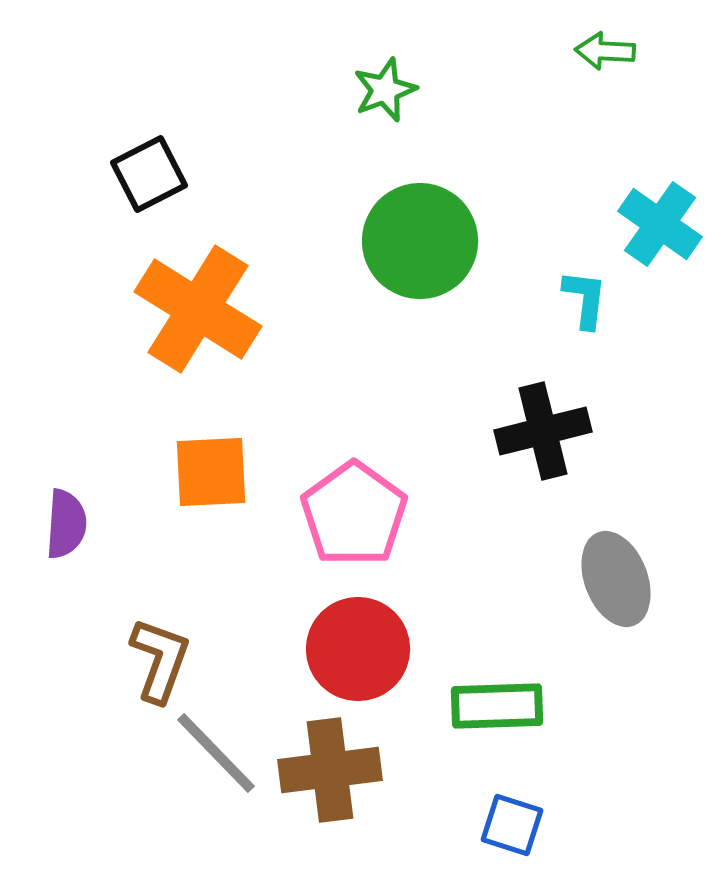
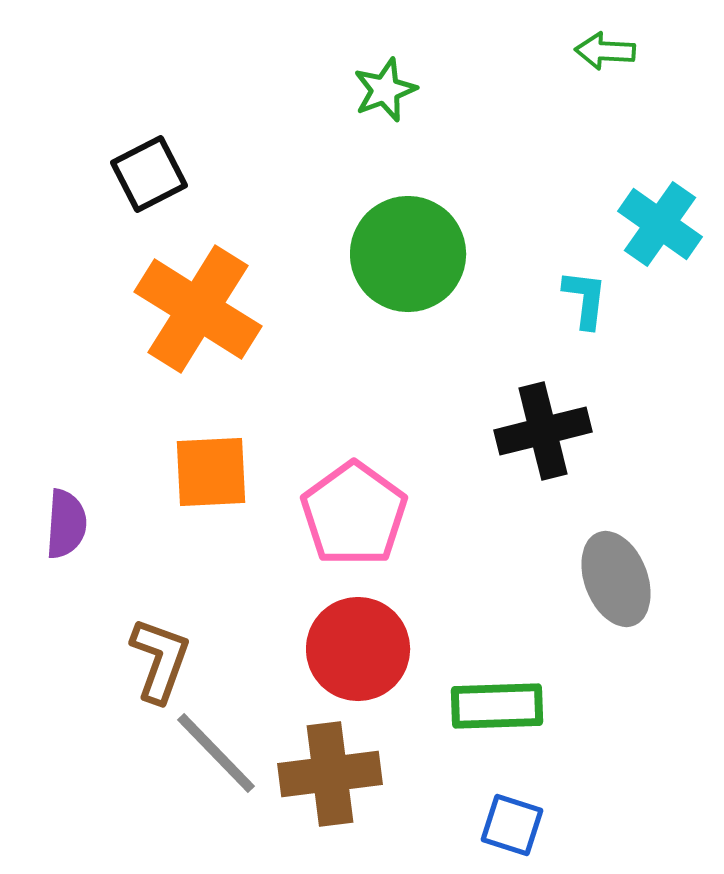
green circle: moved 12 px left, 13 px down
brown cross: moved 4 px down
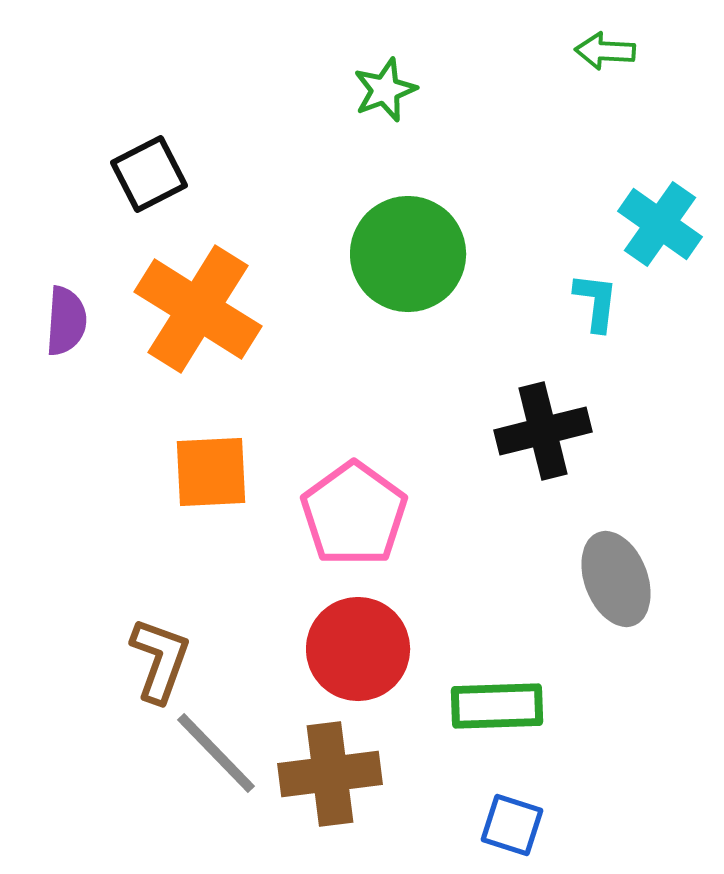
cyan L-shape: moved 11 px right, 3 px down
purple semicircle: moved 203 px up
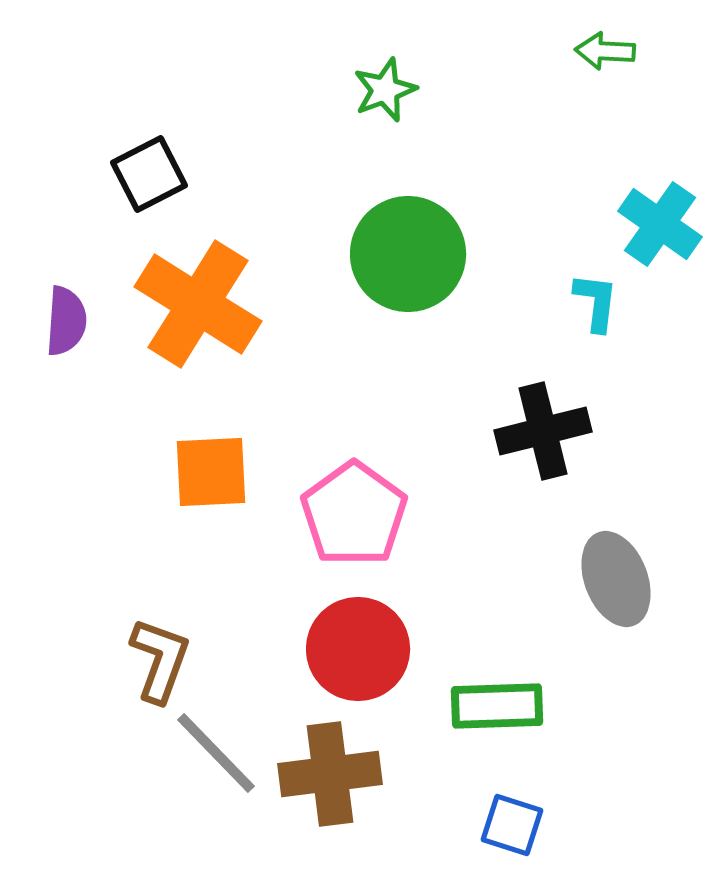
orange cross: moved 5 px up
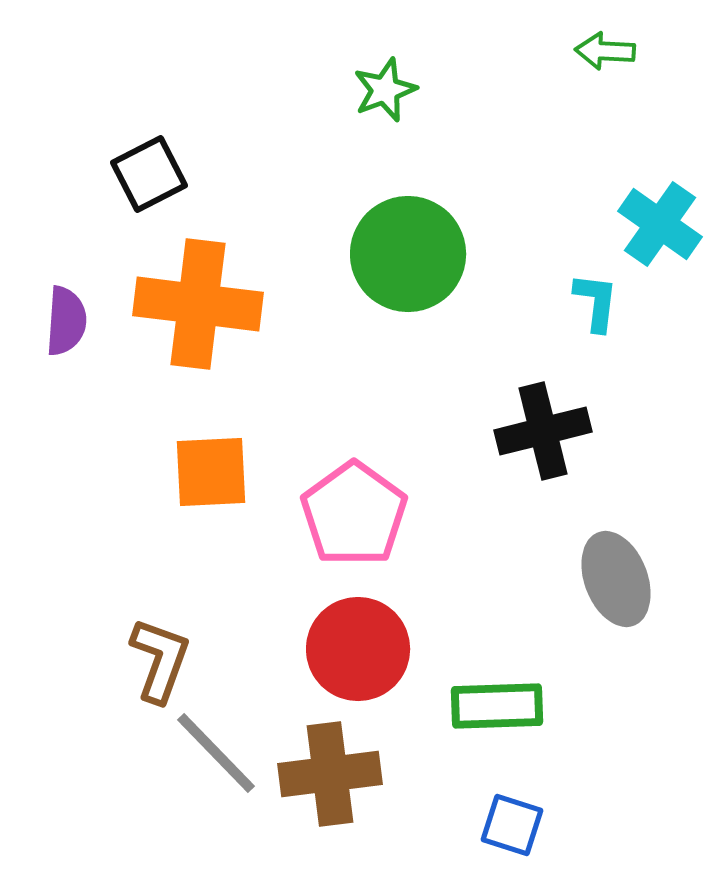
orange cross: rotated 25 degrees counterclockwise
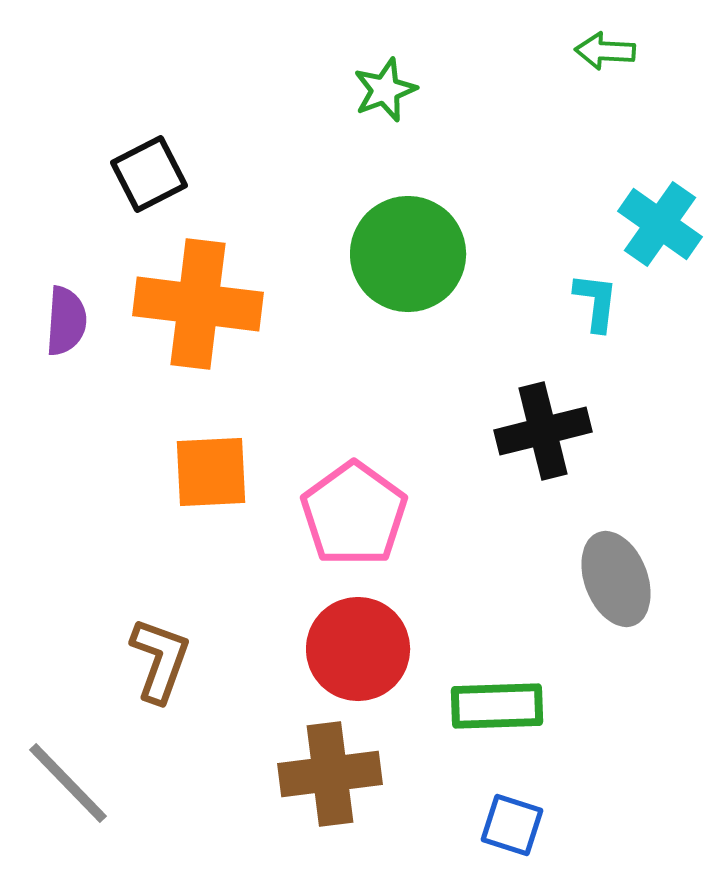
gray line: moved 148 px left, 30 px down
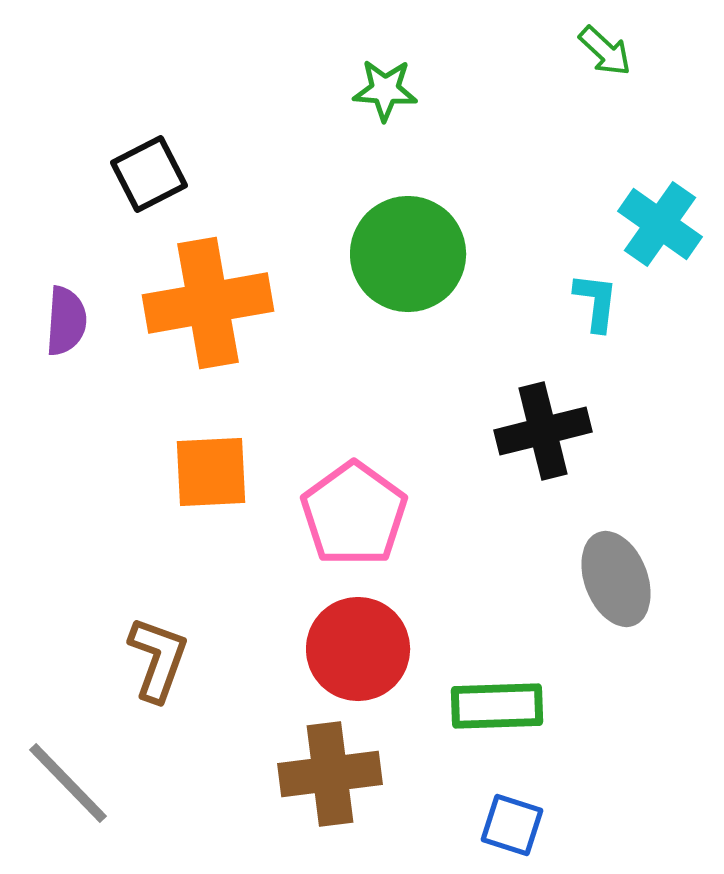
green arrow: rotated 140 degrees counterclockwise
green star: rotated 24 degrees clockwise
orange cross: moved 10 px right, 1 px up; rotated 17 degrees counterclockwise
brown L-shape: moved 2 px left, 1 px up
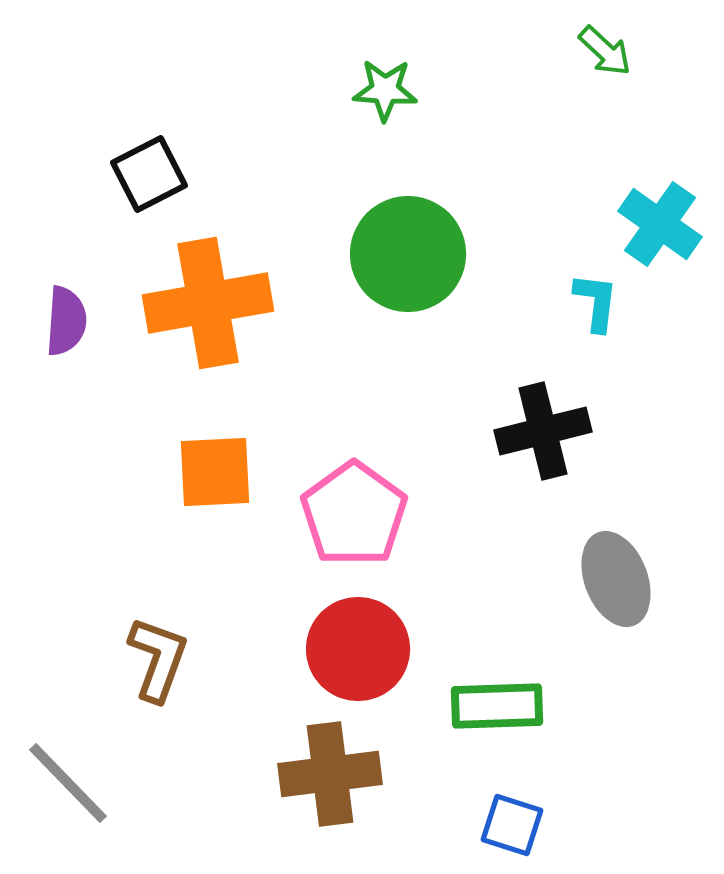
orange square: moved 4 px right
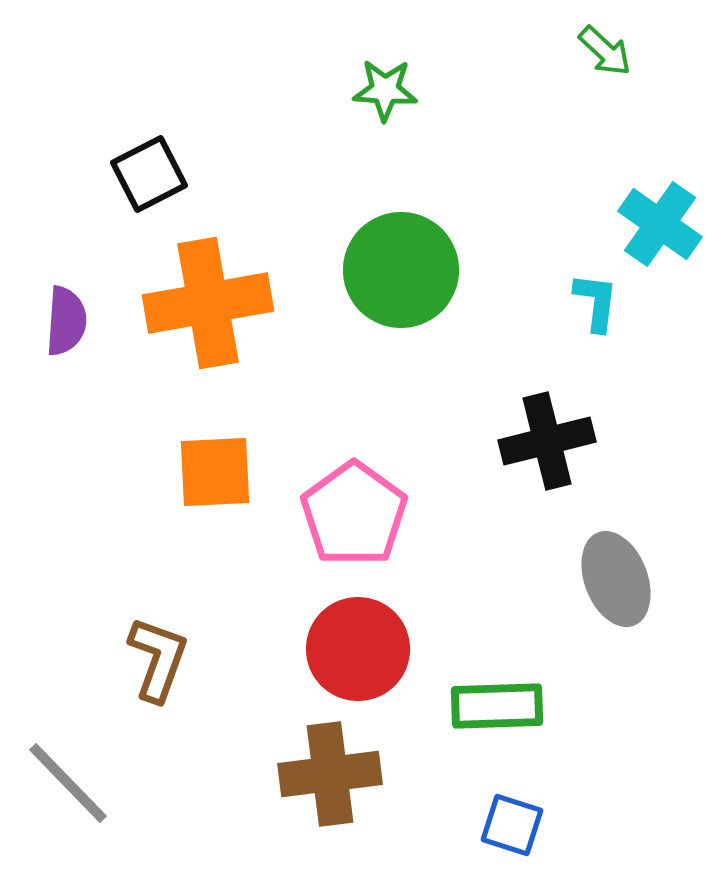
green circle: moved 7 px left, 16 px down
black cross: moved 4 px right, 10 px down
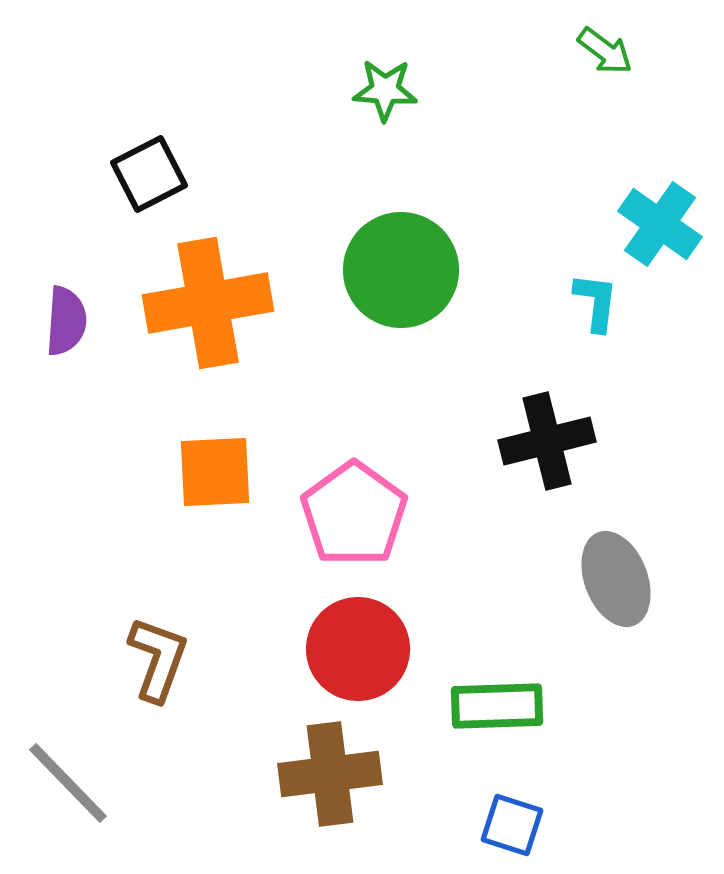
green arrow: rotated 6 degrees counterclockwise
